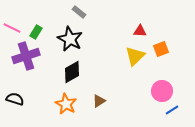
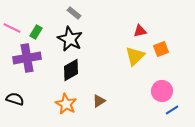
gray rectangle: moved 5 px left, 1 px down
red triangle: rotated 16 degrees counterclockwise
purple cross: moved 1 px right, 2 px down; rotated 8 degrees clockwise
black diamond: moved 1 px left, 2 px up
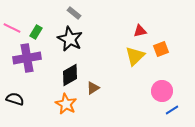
black diamond: moved 1 px left, 5 px down
brown triangle: moved 6 px left, 13 px up
